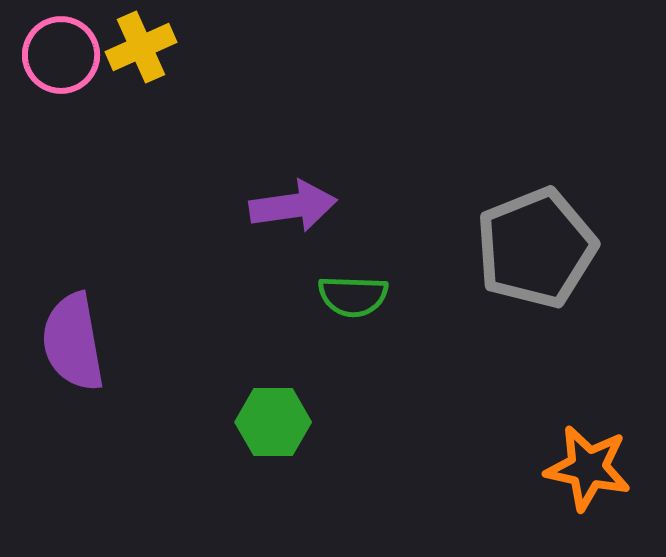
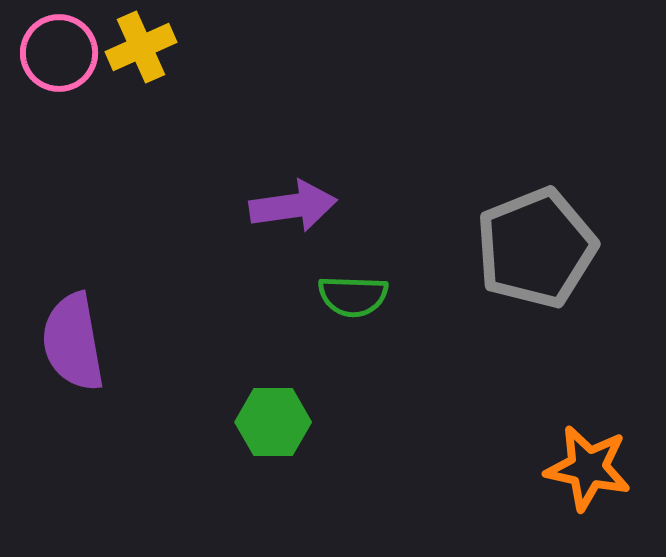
pink circle: moved 2 px left, 2 px up
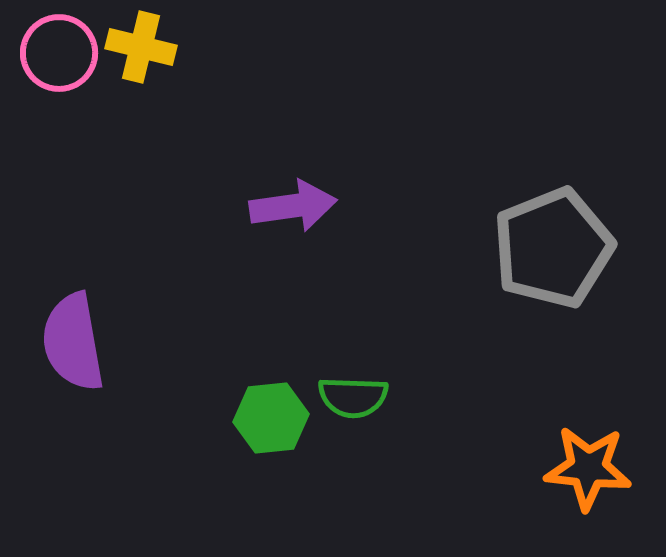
yellow cross: rotated 38 degrees clockwise
gray pentagon: moved 17 px right
green semicircle: moved 101 px down
green hexagon: moved 2 px left, 4 px up; rotated 6 degrees counterclockwise
orange star: rotated 6 degrees counterclockwise
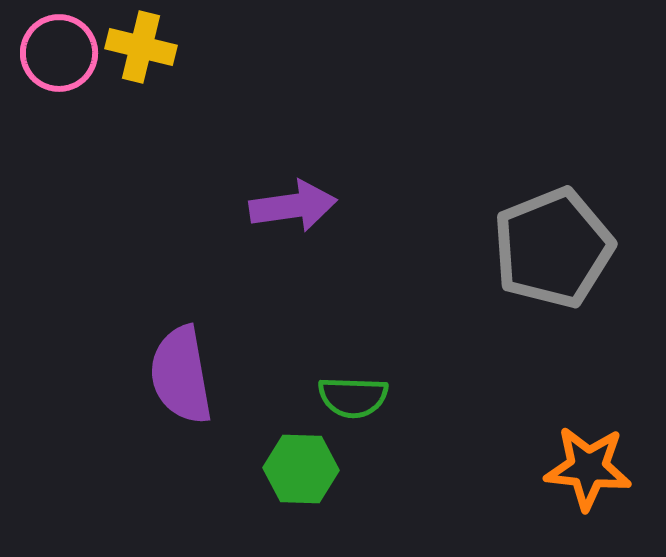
purple semicircle: moved 108 px right, 33 px down
green hexagon: moved 30 px right, 51 px down; rotated 8 degrees clockwise
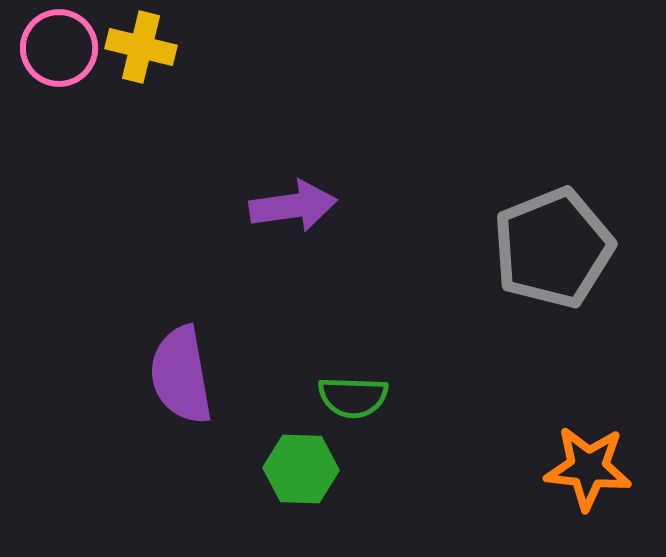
pink circle: moved 5 px up
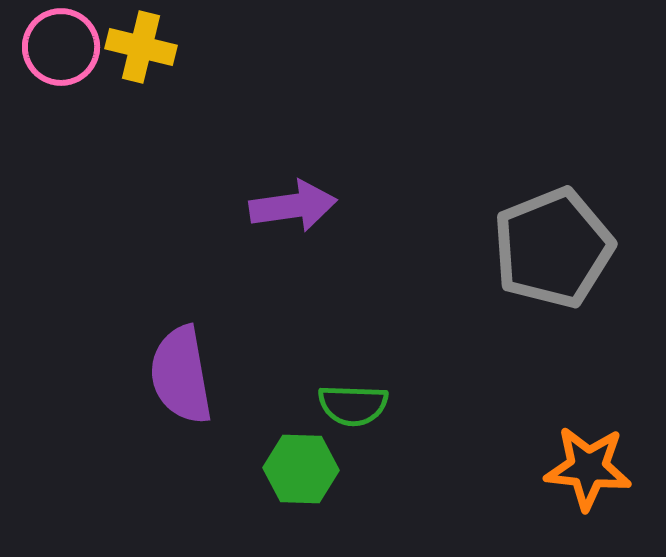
pink circle: moved 2 px right, 1 px up
green semicircle: moved 8 px down
